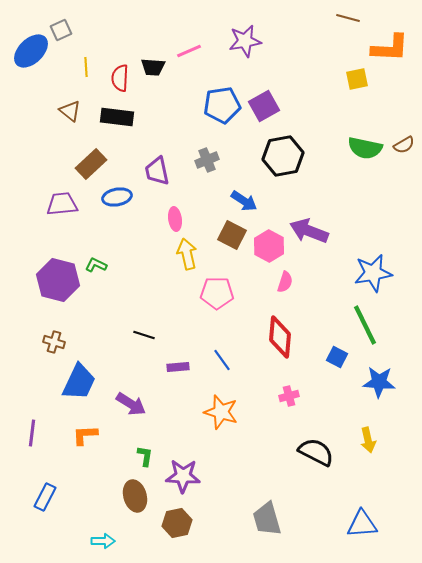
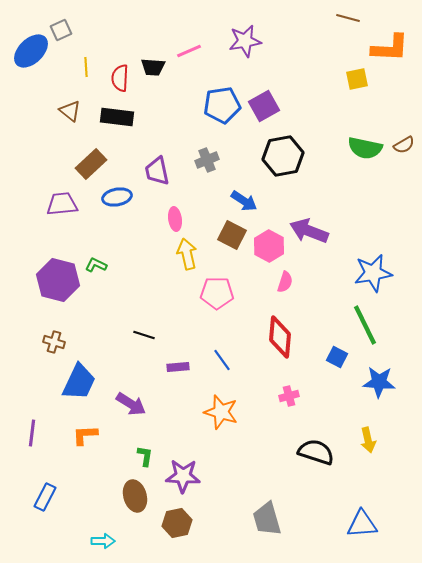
black semicircle at (316, 452): rotated 9 degrees counterclockwise
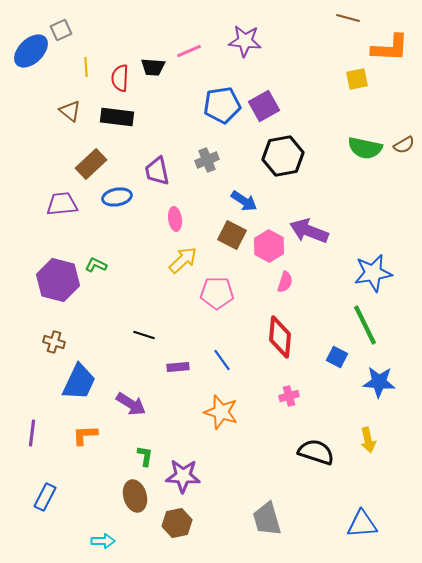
purple star at (245, 41): rotated 16 degrees clockwise
yellow arrow at (187, 254): moved 4 px left, 6 px down; rotated 60 degrees clockwise
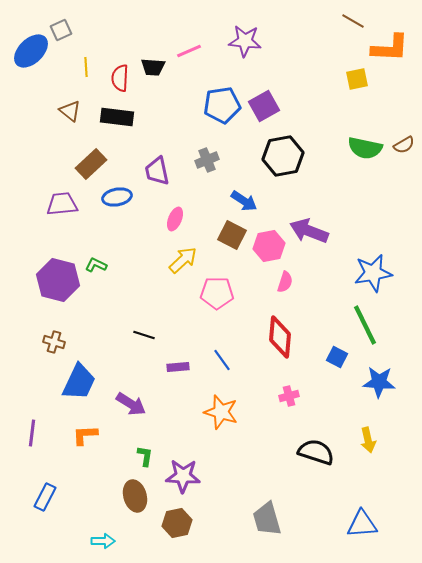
brown line at (348, 18): moved 5 px right, 3 px down; rotated 15 degrees clockwise
pink ellipse at (175, 219): rotated 30 degrees clockwise
pink hexagon at (269, 246): rotated 20 degrees clockwise
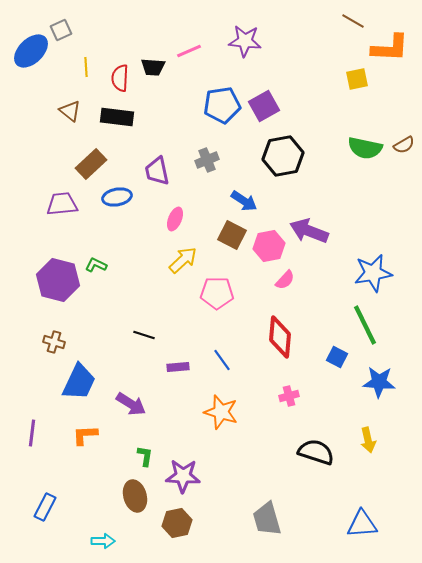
pink semicircle at (285, 282): moved 2 px up; rotated 25 degrees clockwise
blue rectangle at (45, 497): moved 10 px down
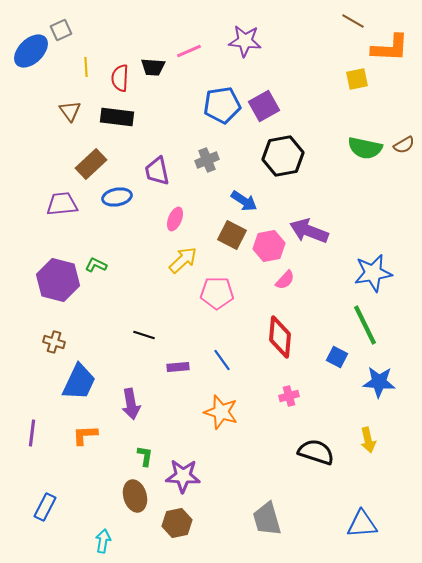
brown triangle at (70, 111): rotated 15 degrees clockwise
purple arrow at (131, 404): rotated 48 degrees clockwise
cyan arrow at (103, 541): rotated 80 degrees counterclockwise
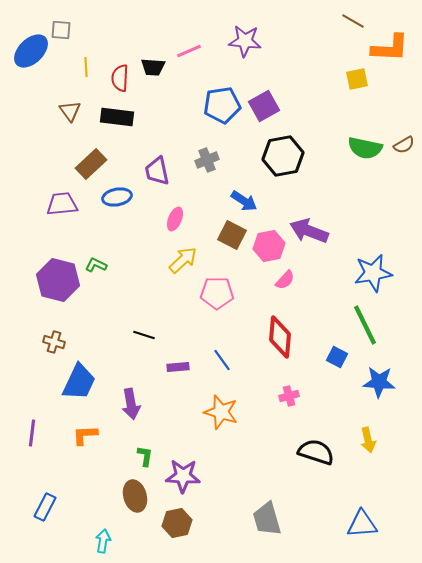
gray square at (61, 30): rotated 30 degrees clockwise
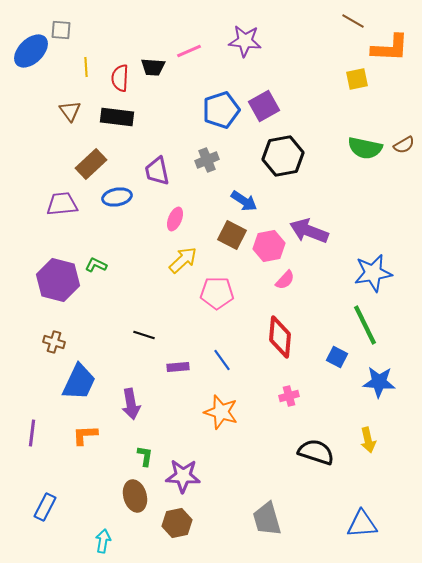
blue pentagon at (222, 105): moved 1 px left, 5 px down; rotated 9 degrees counterclockwise
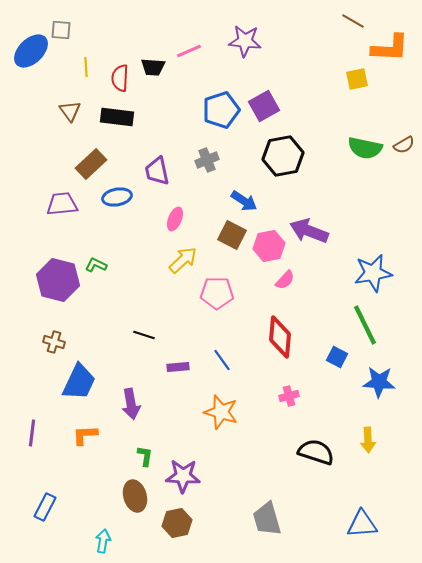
yellow arrow at (368, 440): rotated 10 degrees clockwise
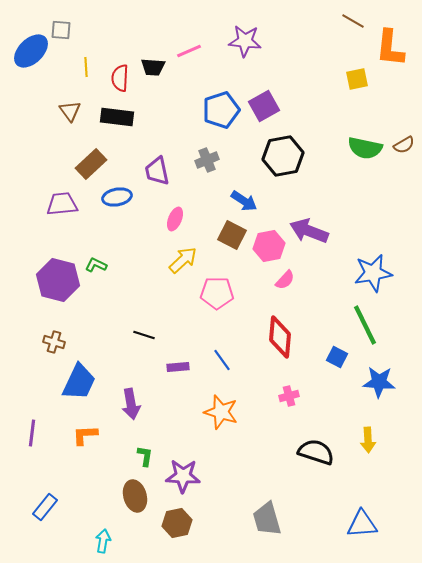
orange L-shape at (390, 48): rotated 93 degrees clockwise
blue rectangle at (45, 507): rotated 12 degrees clockwise
